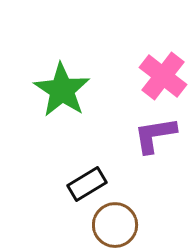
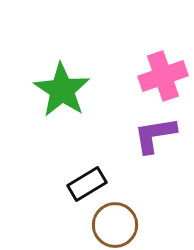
pink cross: rotated 33 degrees clockwise
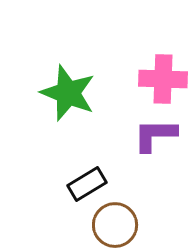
pink cross: moved 3 px down; rotated 21 degrees clockwise
green star: moved 6 px right, 3 px down; rotated 12 degrees counterclockwise
purple L-shape: rotated 9 degrees clockwise
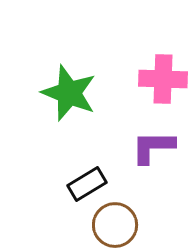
green star: moved 1 px right
purple L-shape: moved 2 px left, 12 px down
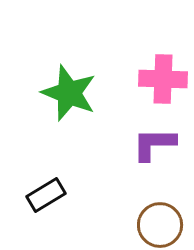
purple L-shape: moved 1 px right, 3 px up
black rectangle: moved 41 px left, 11 px down
brown circle: moved 45 px right
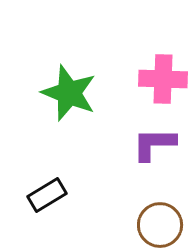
black rectangle: moved 1 px right
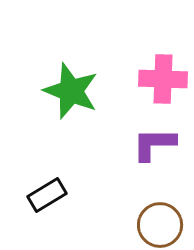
green star: moved 2 px right, 2 px up
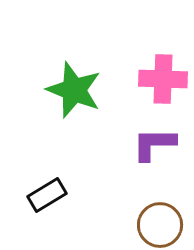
green star: moved 3 px right, 1 px up
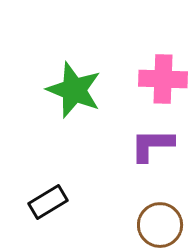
purple L-shape: moved 2 px left, 1 px down
black rectangle: moved 1 px right, 7 px down
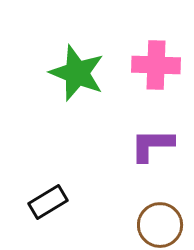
pink cross: moved 7 px left, 14 px up
green star: moved 3 px right, 17 px up
